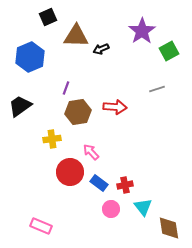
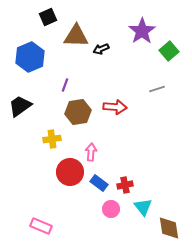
green square: rotated 12 degrees counterclockwise
purple line: moved 1 px left, 3 px up
pink arrow: rotated 48 degrees clockwise
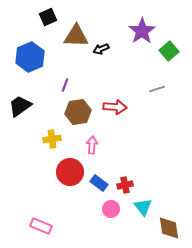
pink arrow: moved 1 px right, 7 px up
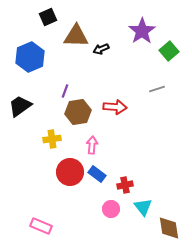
purple line: moved 6 px down
blue rectangle: moved 2 px left, 9 px up
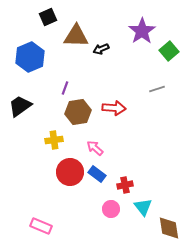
purple line: moved 3 px up
red arrow: moved 1 px left, 1 px down
yellow cross: moved 2 px right, 1 px down
pink arrow: moved 3 px right, 3 px down; rotated 54 degrees counterclockwise
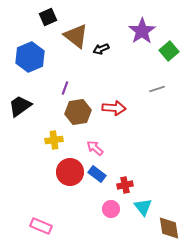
brown triangle: rotated 36 degrees clockwise
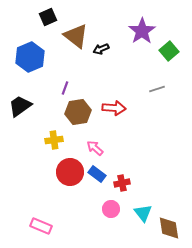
red cross: moved 3 px left, 2 px up
cyan triangle: moved 6 px down
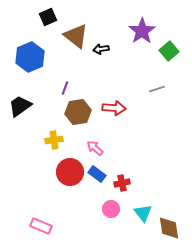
black arrow: rotated 14 degrees clockwise
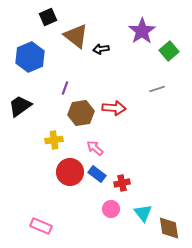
brown hexagon: moved 3 px right, 1 px down
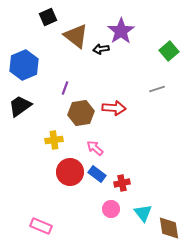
purple star: moved 21 px left
blue hexagon: moved 6 px left, 8 px down
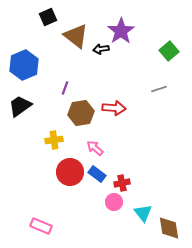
gray line: moved 2 px right
pink circle: moved 3 px right, 7 px up
